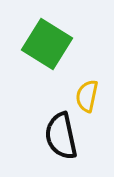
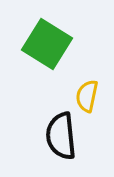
black semicircle: rotated 6 degrees clockwise
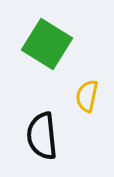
black semicircle: moved 19 px left
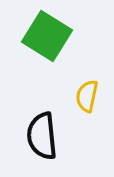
green square: moved 8 px up
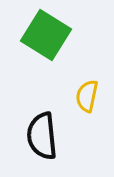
green square: moved 1 px left, 1 px up
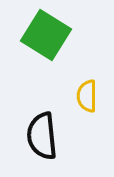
yellow semicircle: rotated 12 degrees counterclockwise
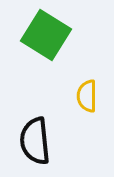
black semicircle: moved 7 px left, 5 px down
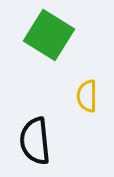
green square: moved 3 px right
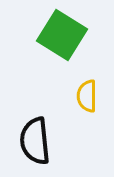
green square: moved 13 px right
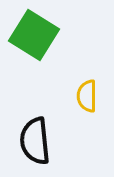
green square: moved 28 px left
